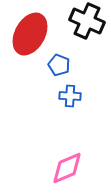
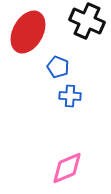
red ellipse: moved 2 px left, 2 px up
blue pentagon: moved 1 px left, 2 px down
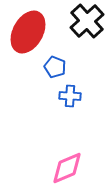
black cross: rotated 24 degrees clockwise
blue pentagon: moved 3 px left
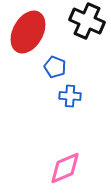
black cross: rotated 24 degrees counterclockwise
pink diamond: moved 2 px left
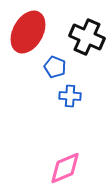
black cross: moved 16 px down
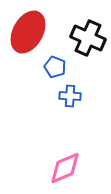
black cross: moved 1 px right, 1 px down
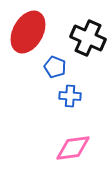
pink diamond: moved 8 px right, 20 px up; rotated 15 degrees clockwise
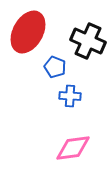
black cross: moved 3 px down
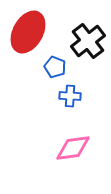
black cross: rotated 28 degrees clockwise
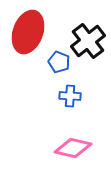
red ellipse: rotated 9 degrees counterclockwise
blue pentagon: moved 4 px right, 5 px up
pink diamond: rotated 21 degrees clockwise
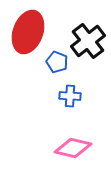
blue pentagon: moved 2 px left
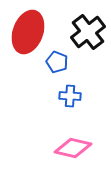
black cross: moved 9 px up
